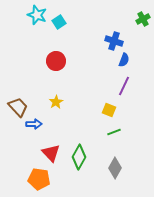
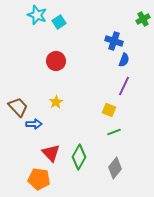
gray diamond: rotated 10 degrees clockwise
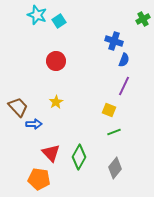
cyan square: moved 1 px up
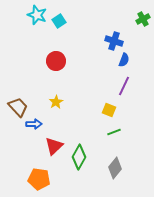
red triangle: moved 3 px right, 7 px up; rotated 30 degrees clockwise
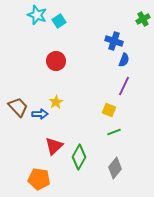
blue arrow: moved 6 px right, 10 px up
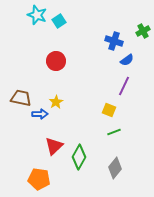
green cross: moved 12 px down
blue semicircle: moved 3 px right; rotated 32 degrees clockwise
brown trapezoid: moved 3 px right, 9 px up; rotated 35 degrees counterclockwise
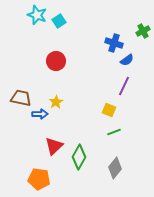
blue cross: moved 2 px down
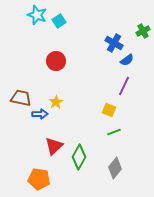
blue cross: rotated 12 degrees clockwise
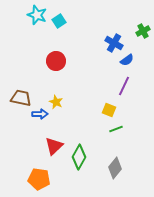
yellow star: rotated 16 degrees counterclockwise
green line: moved 2 px right, 3 px up
